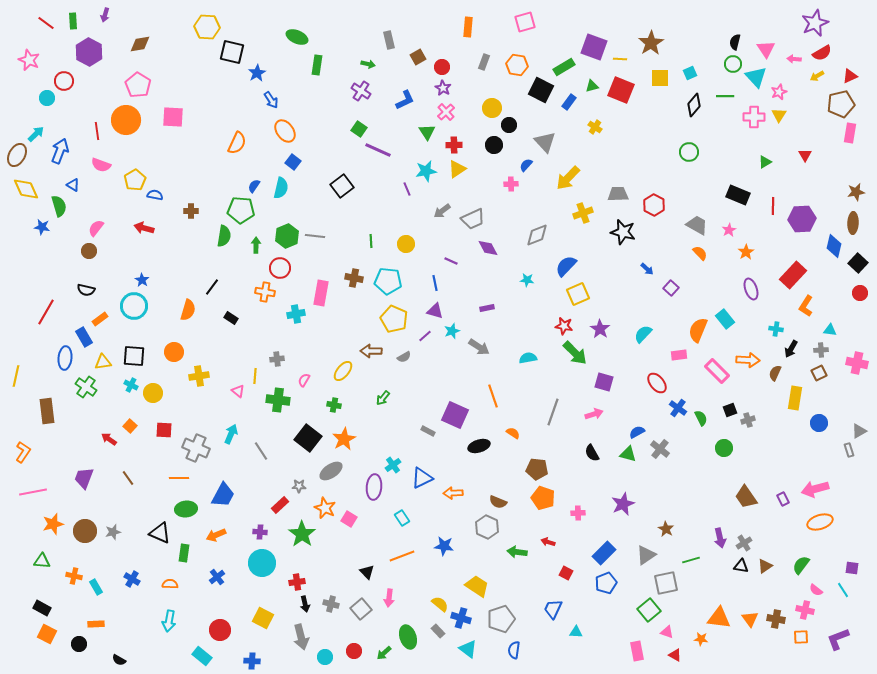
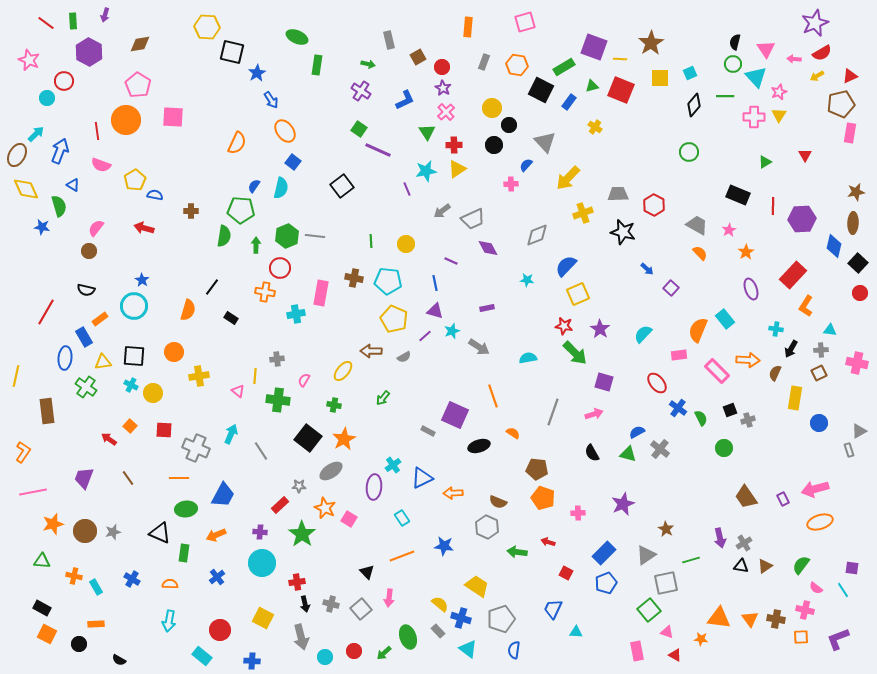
pink semicircle at (816, 590): moved 2 px up
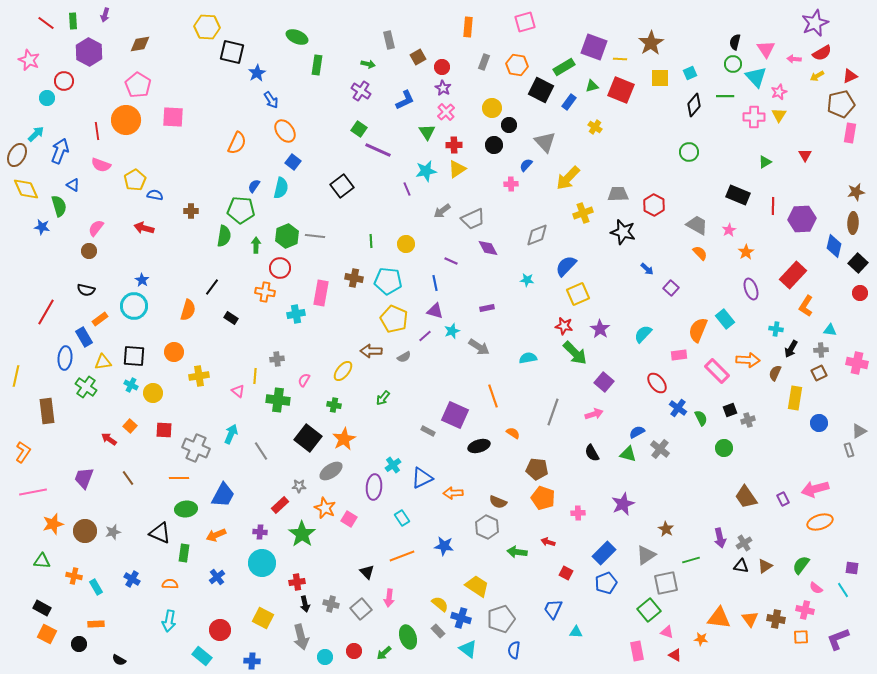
purple square at (604, 382): rotated 24 degrees clockwise
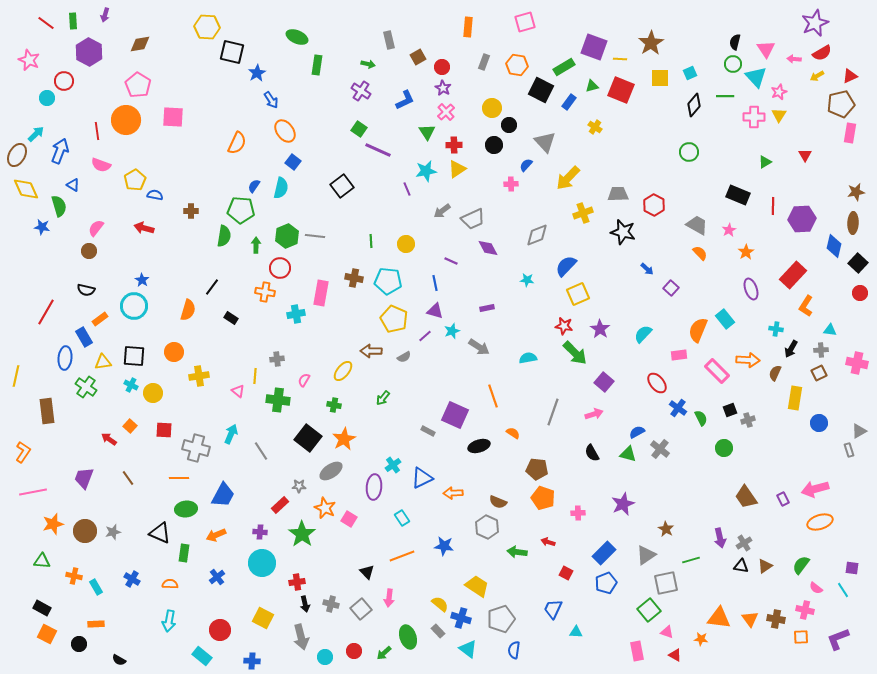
gray cross at (196, 448): rotated 8 degrees counterclockwise
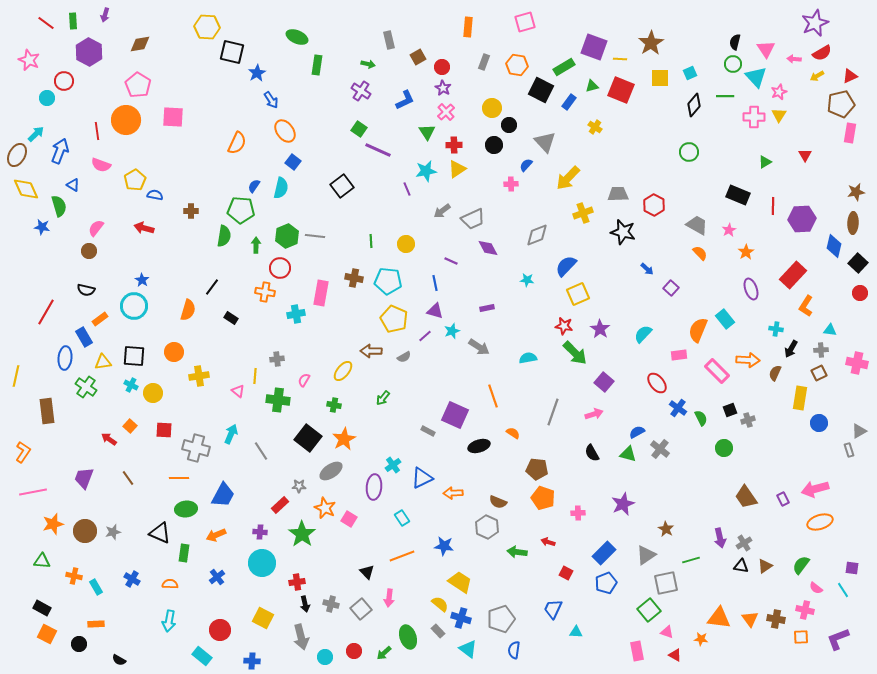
yellow rectangle at (795, 398): moved 5 px right
yellow trapezoid at (477, 586): moved 17 px left, 4 px up
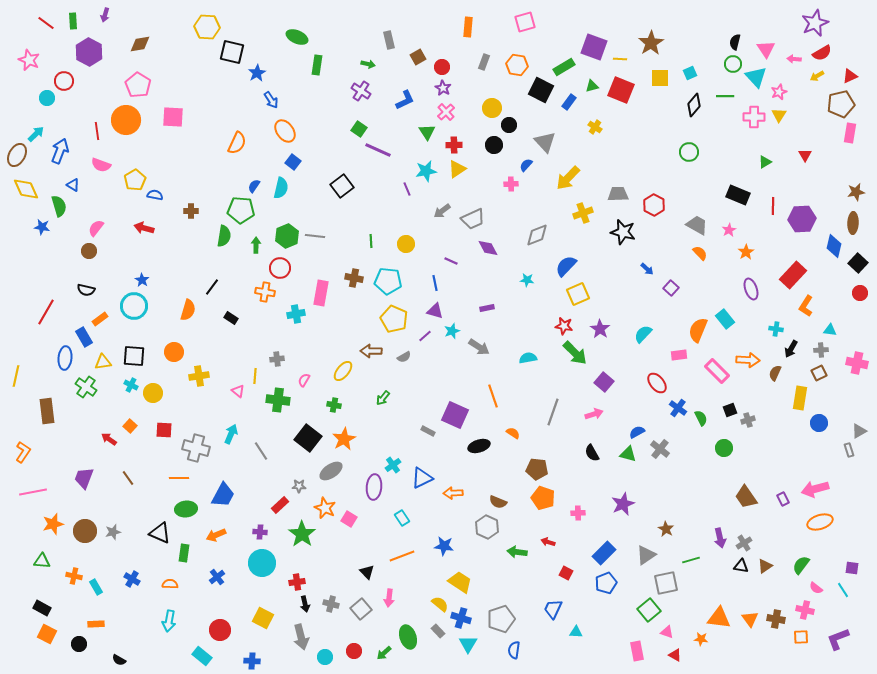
cyan triangle at (468, 649): moved 5 px up; rotated 24 degrees clockwise
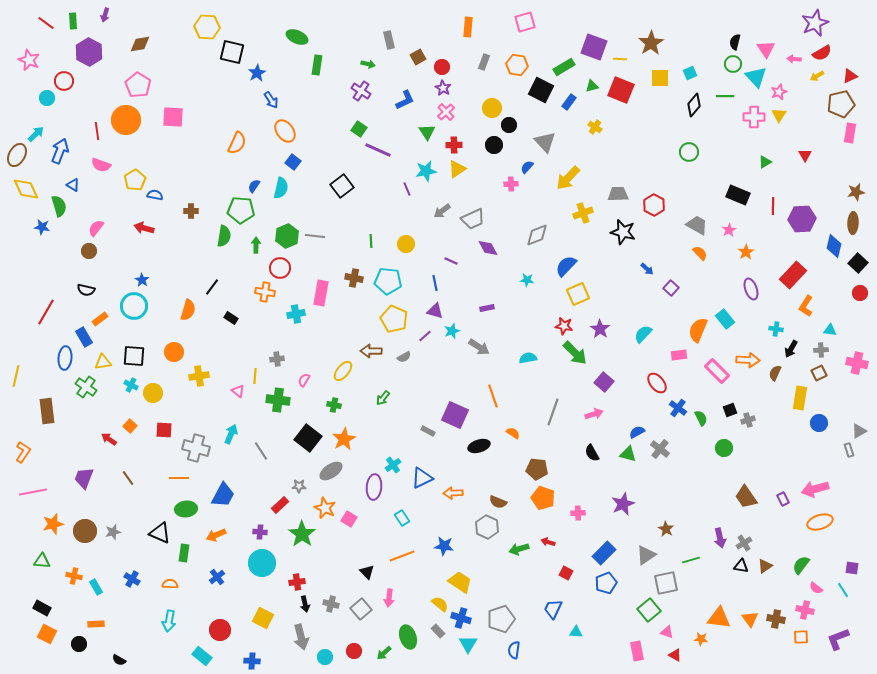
blue semicircle at (526, 165): moved 1 px right, 2 px down
green arrow at (517, 552): moved 2 px right, 3 px up; rotated 24 degrees counterclockwise
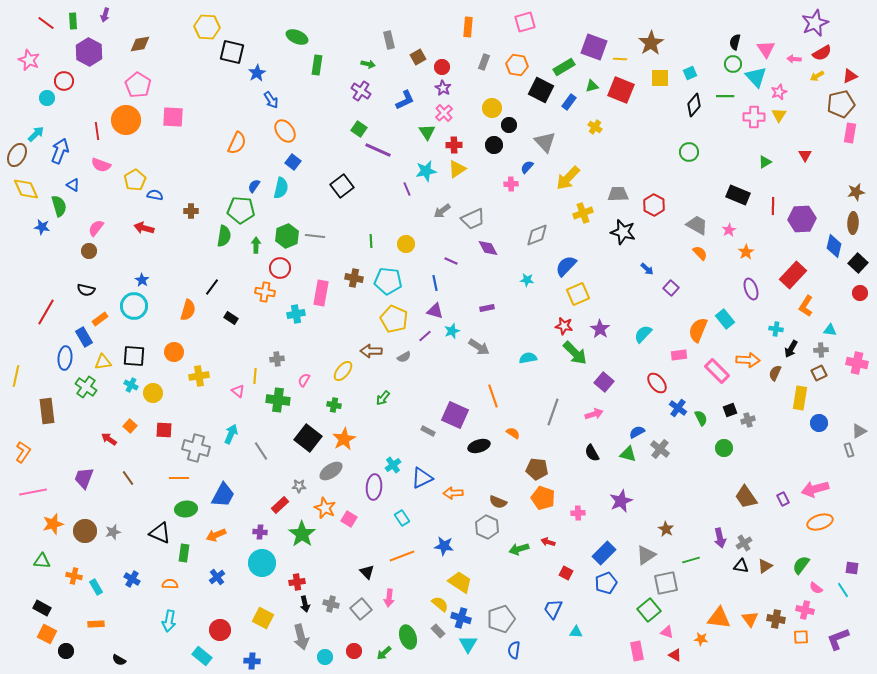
pink cross at (446, 112): moved 2 px left, 1 px down
purple star at (623, 504): moved 2 px left, 3 px up
black circle at (79, 644): moved 13 px left, 7 px down
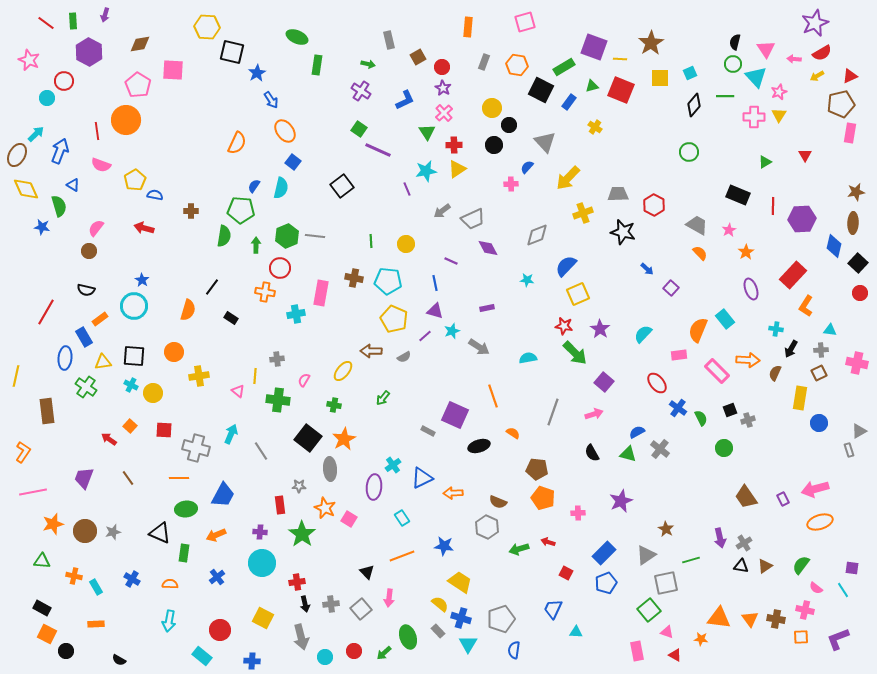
pink square at (173, 117): moved 47 px up
gray ellipse at (331, 471): moved 1 px left, 2 px up; rotated 60 degrees counterclockwise
red rectangle at (280, 505): rotated 54 degrees counterclockwise
gray cross at (331, 604): rotated 21 degrees counterclockwise
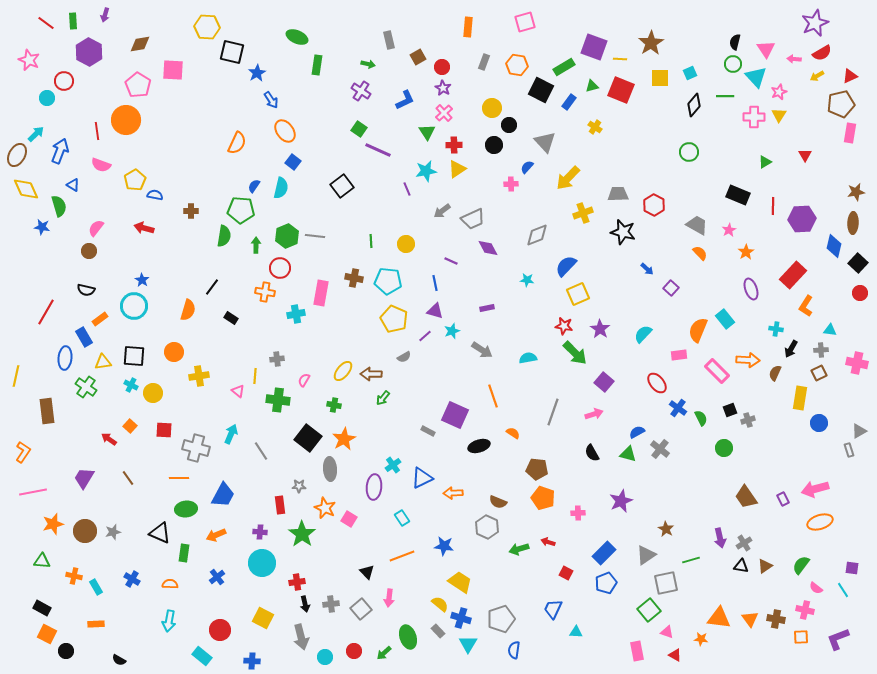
gray arrow at (479, 347): moved 3 px right, 3 px down
brown arrow at (371, 351): moved 23 px down
purple trapezoid at (84, 478): rotated 10 degrees clockwise
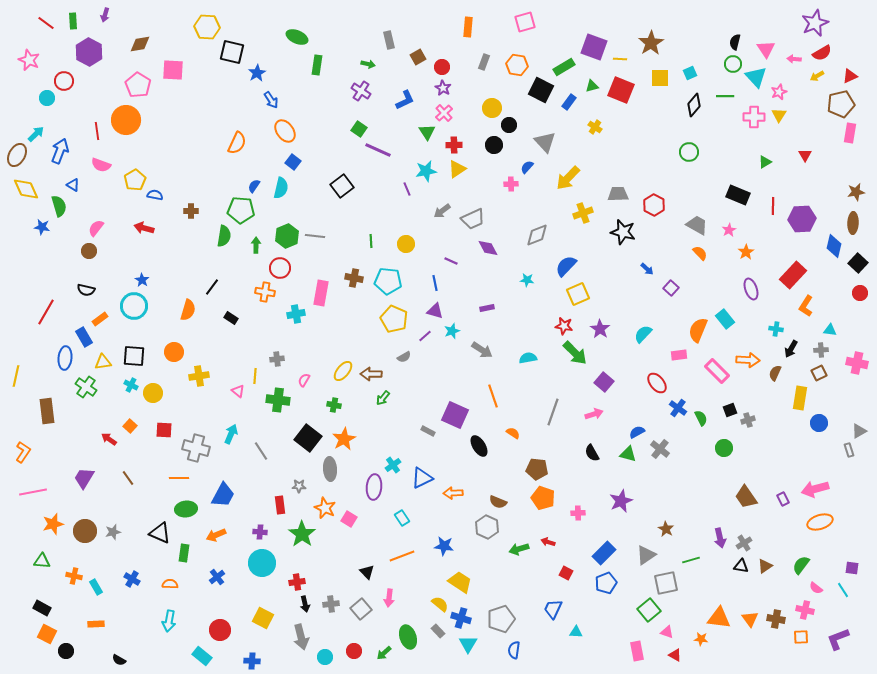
black ellipse at (479, 446): rotated 75 degrees clockwise
